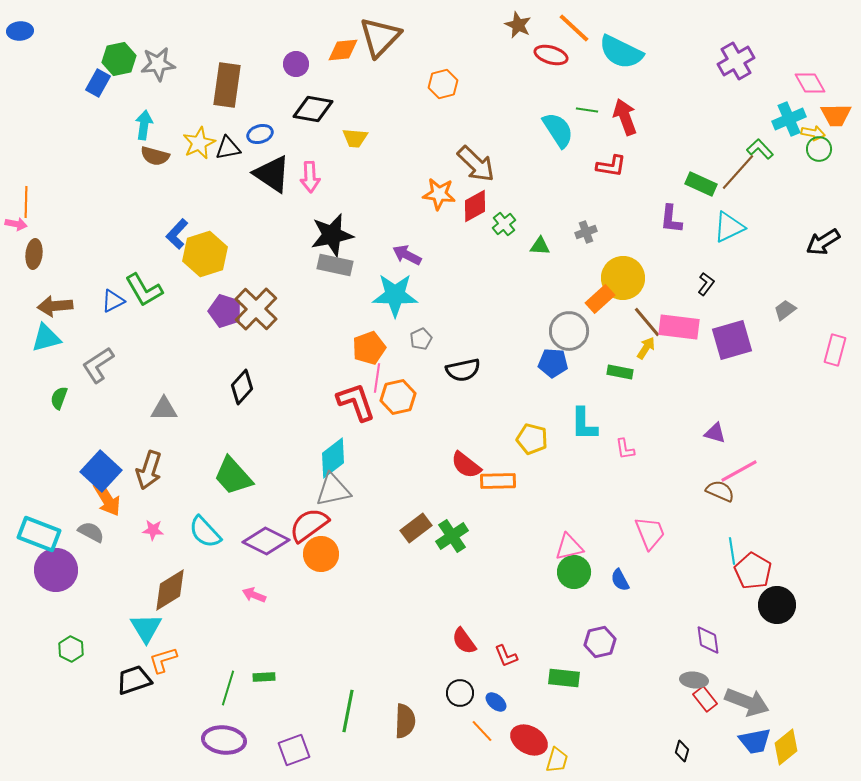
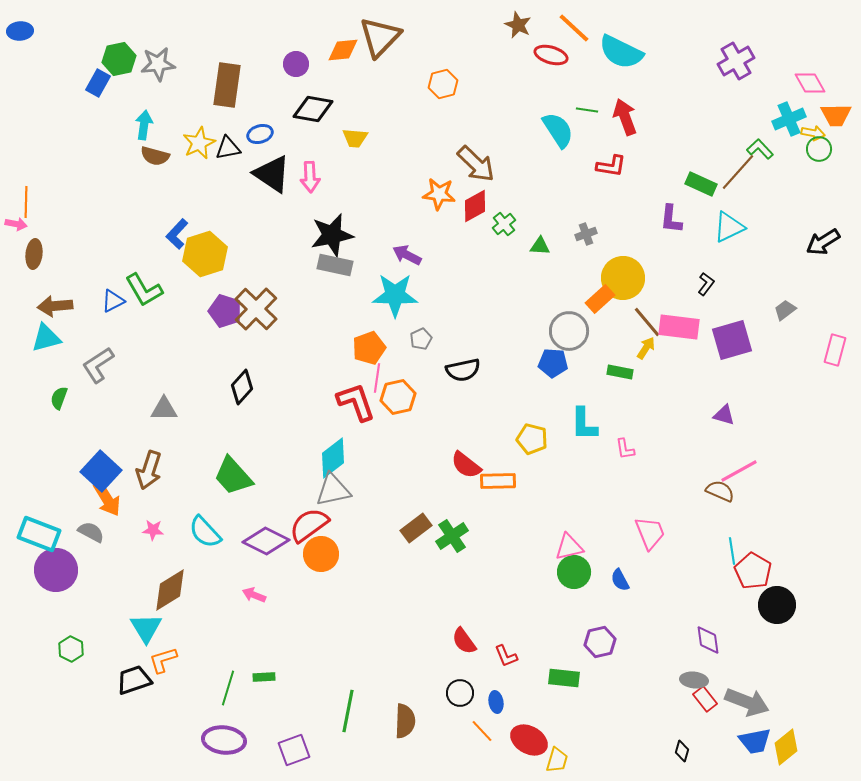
gray cross at (586, 232): moved 2 px down
purple triangle at (715, 433): moved 9 px right, 18 px up
blue ellipse at (496, 702): rotated 40 degrees clockwise
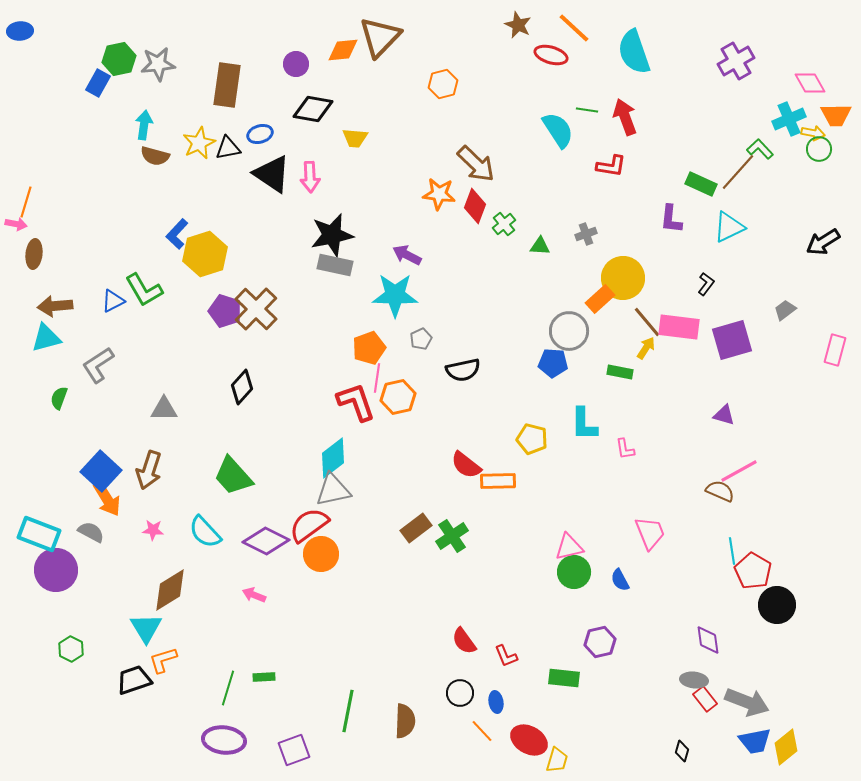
cyan semicircle at (621, 52): moved 13 px right; rotated 45 degrees clockwise
orange line at (26, 202): rotated 16 degrees clockwise
red diamond at (475, 206): rotated 40 degrees counterclockwise
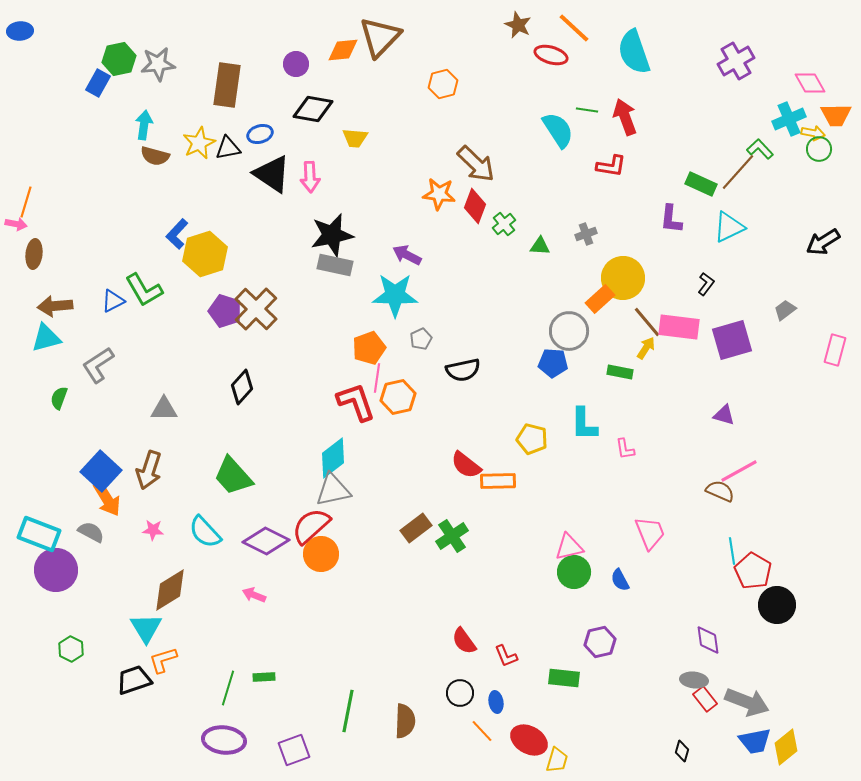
red semicircle at (309, 525): moved 2 px right, 1 px down; rotated 6 degrees counterclockwise
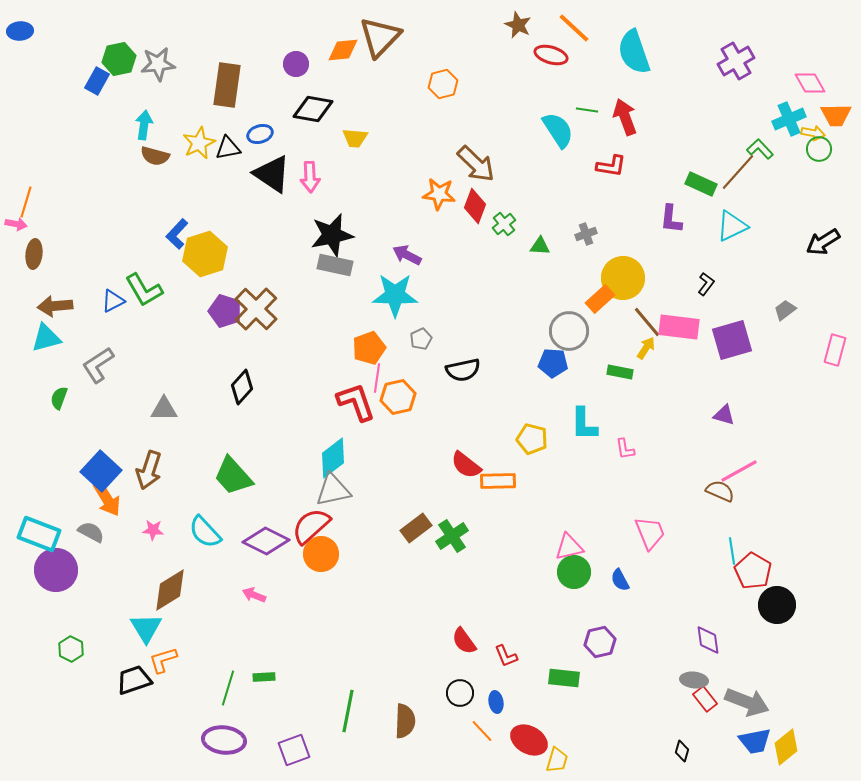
blue rectangle at (98, 83): moved 1 px left, 2 px up
cyan triangle at (729, 227): moved 3 px right, 1 px up
